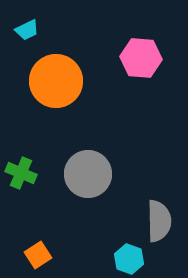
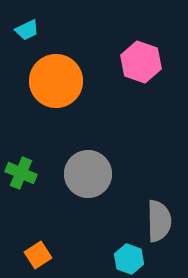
pink hexagon: moved 4 px down; rotated 15 degrees clockwise
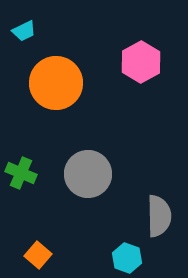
cyan trapezoid: moved 3 px left, 1 px down
pink hexagon: rotated 12 degrees clockwise
orange circle: moved 2 px down
gray semicircle: moved 5 px up
orange square: rotated 16 degrees counterclockwise
cyan hexagon: moved 2 px left, 1 px up
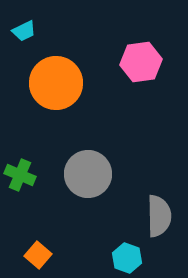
pink hexagon: rotated 21 degrees clockwise
green cross: moved 1 px left, 2 px down
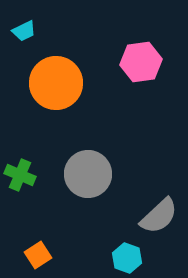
gray semicircle: rotated 48 degrees clockwise
orange square: rotated 16 degrees clockwise
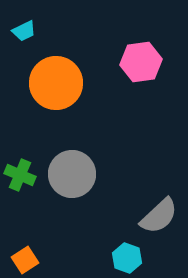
gray circle: moved 16 px left
orange square: moved 13 px left, 5 px down
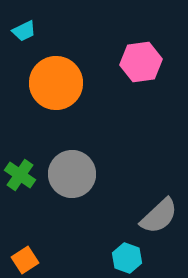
green cross: rotated 12 degrees clockwise
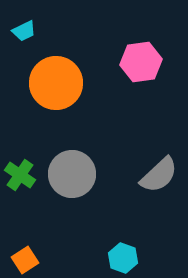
gray semicircle: moved 41 px up
cyan hexagon: moved 4 px left
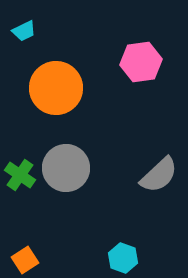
orange circle: moved 5 px down
gray circle: moved 6 px left, 6 px up
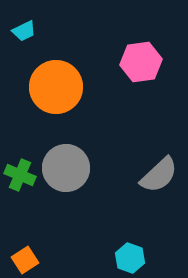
orange circle: moved 1 px up
green cross: rotated 12 degrees counterclockwise
cyan hexagon: moved 7 px right
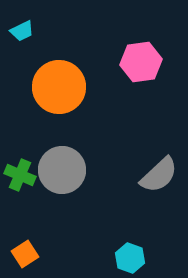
cyan trapezoid: moved 2 px left
orange circle: moved 3 px right
gray circle: moved 4 px left, 2 px down
orange square: moved 6 px up
